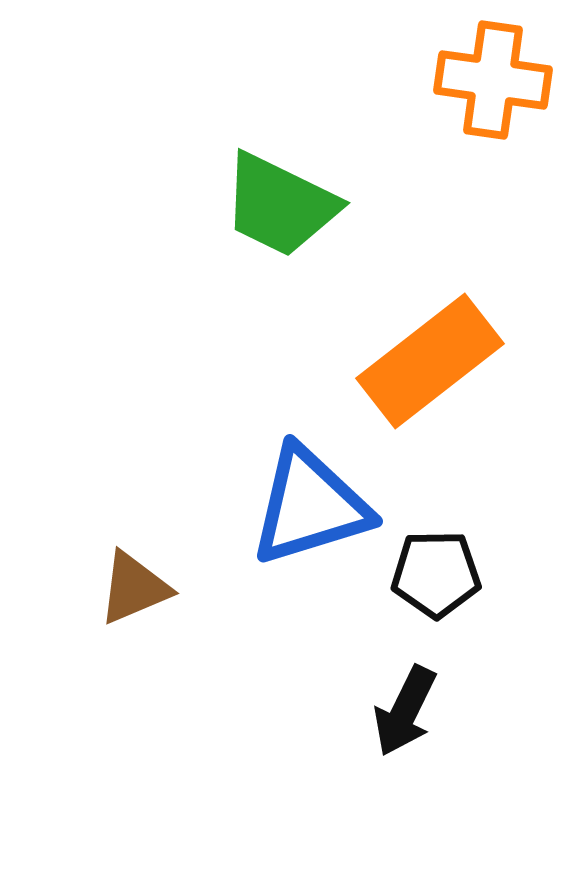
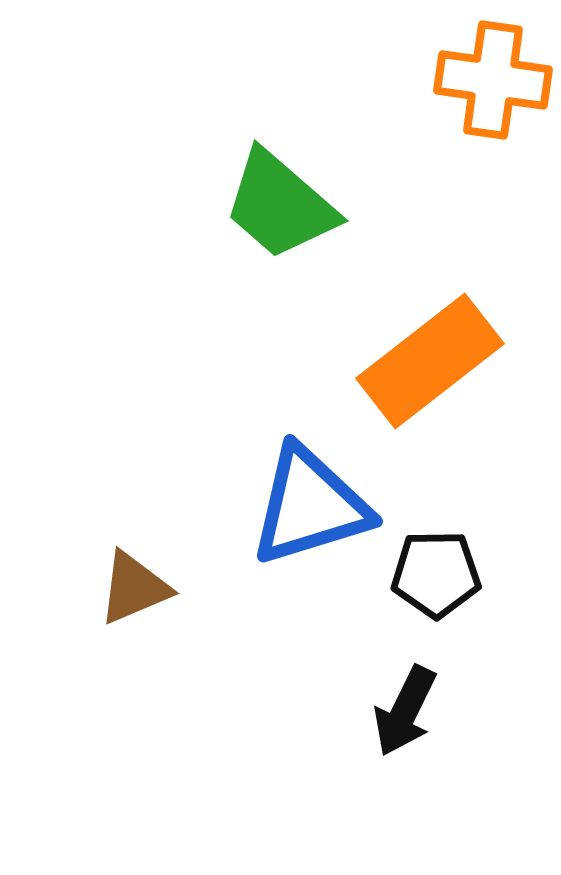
green trapezoid: rotated 15 degrees clockwise
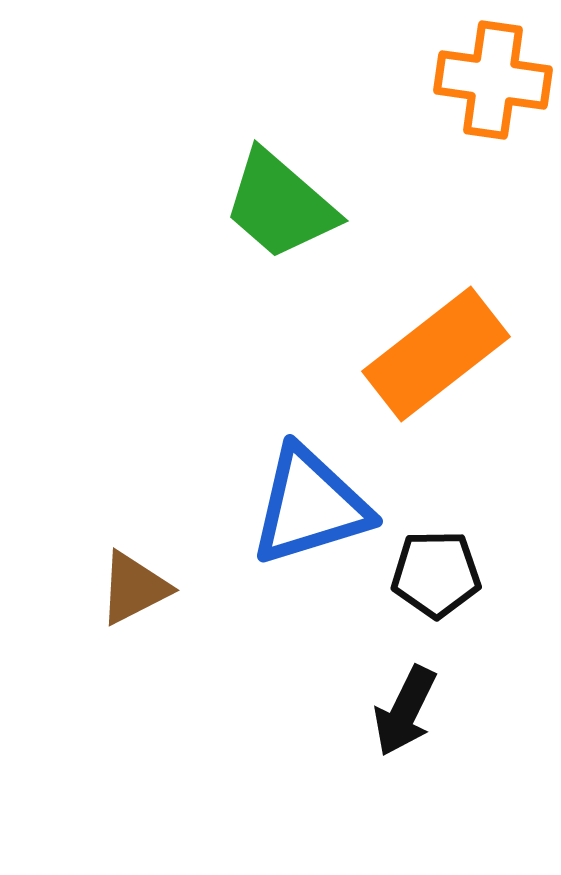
orange rectangle: moved 6 px right, 7 px up
brown triangle: rotated 4 degrees counterclockwise
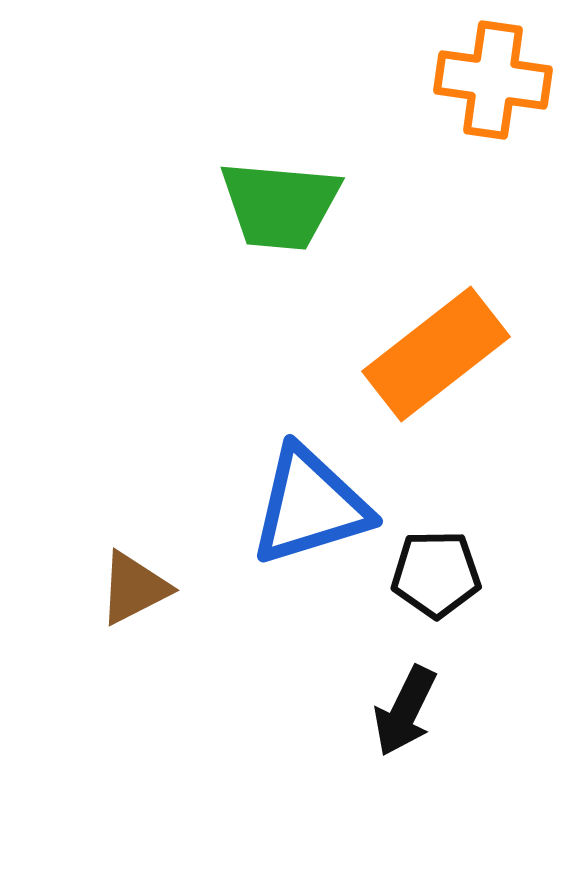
green trapezoid: rotated 36 degrees counterclockwise
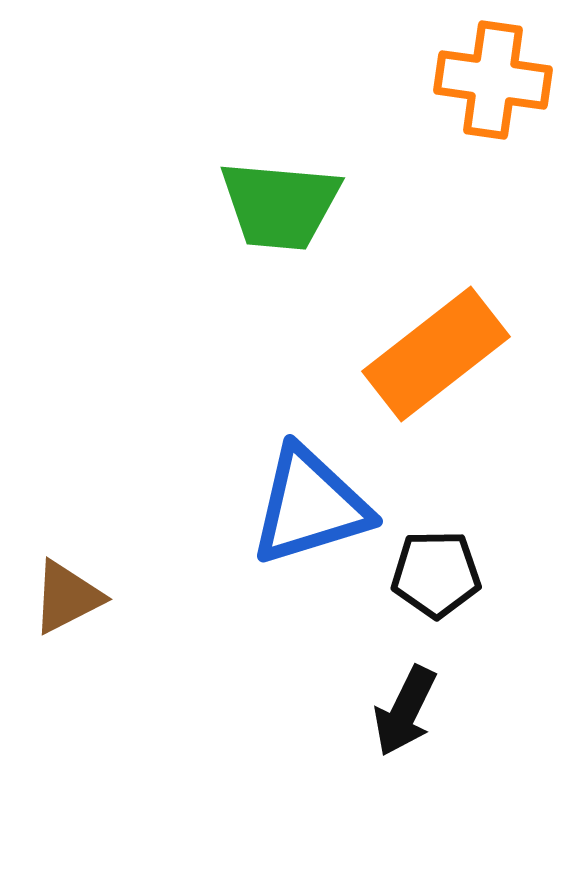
brown triangle: moved 67 px left, 9 px down
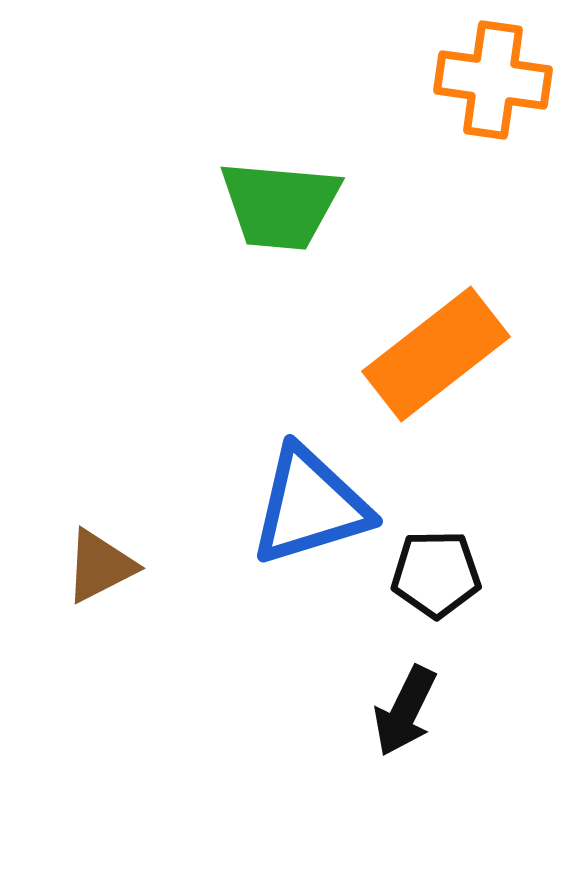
brown triangle: moved 33 px right, 31 px up
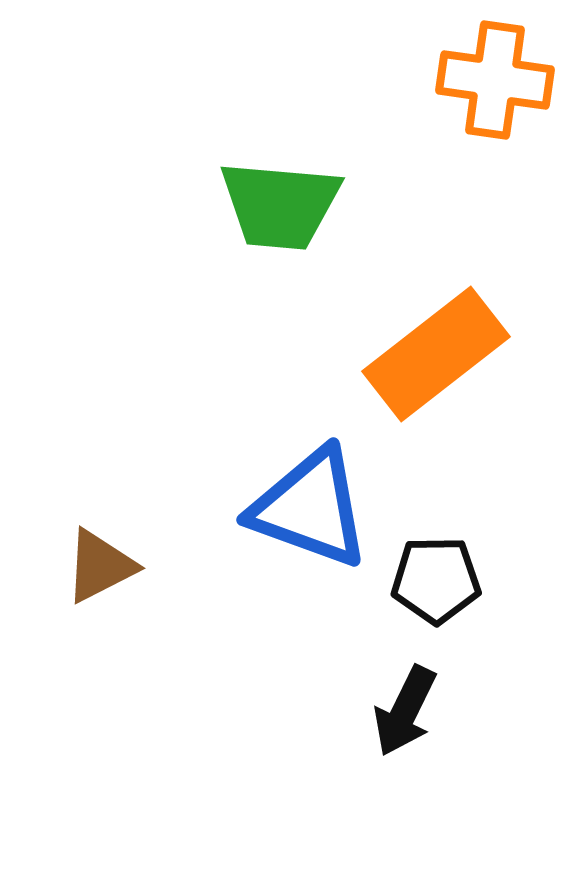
orange cross: moved 2 px right
blue triangle: moved 2 px down; rotated 37 degrees clockwise
black pentagon: moved 6 px down
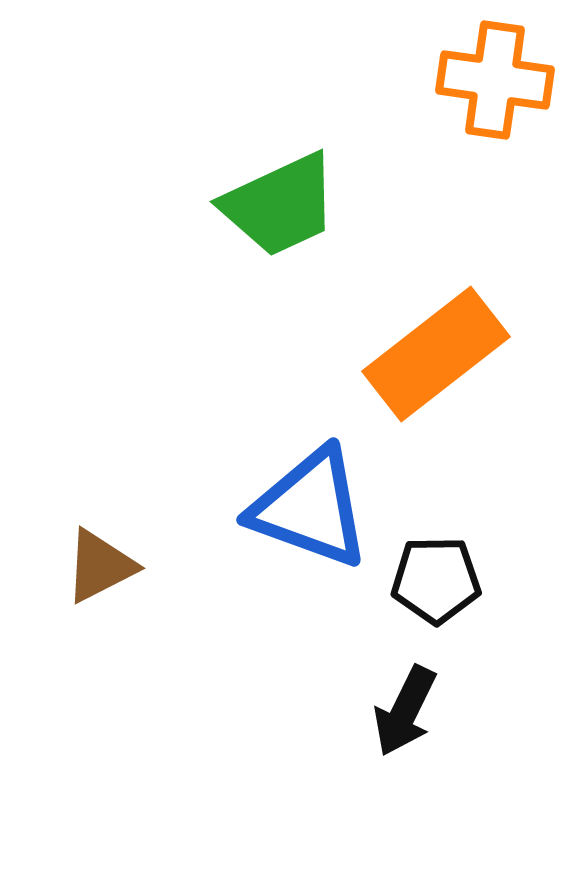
green trapezoid: rotated 30 degrees counterclockwise
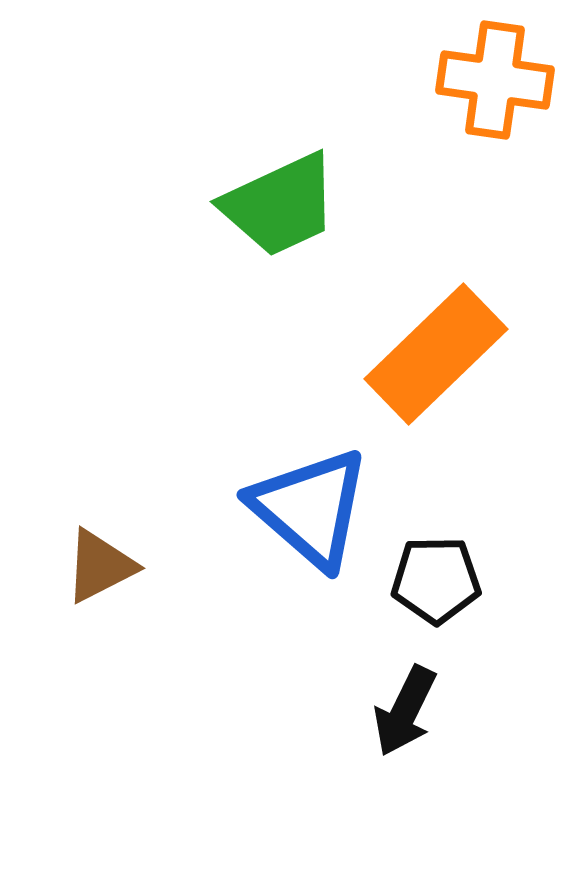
orange rectangle: rotated 6 degrees counterclockwise
blue triangle: rotated 21 degrees clockwise
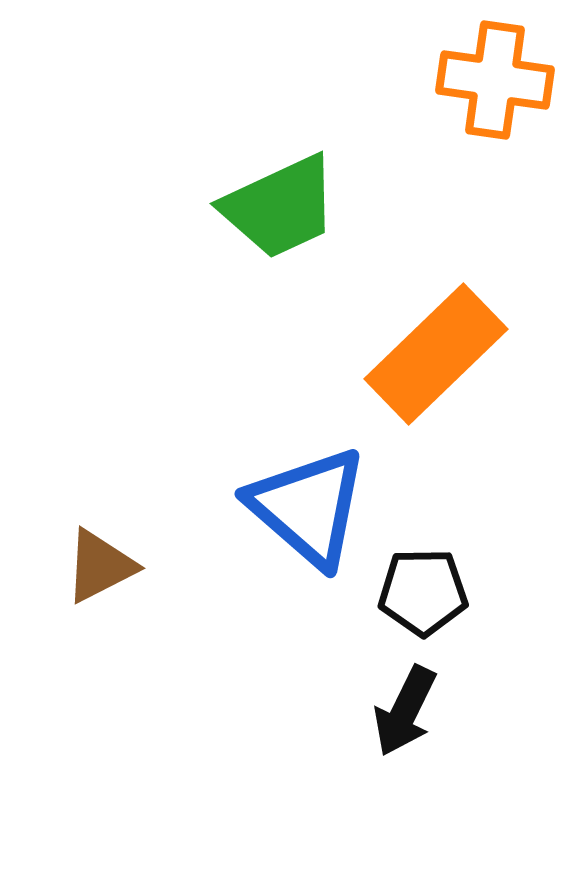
green trapezoid: moved 2 px down
blue triangle: moved 2 px left, 1 px up
black pentagon: moved 13 px left, 12 px down
